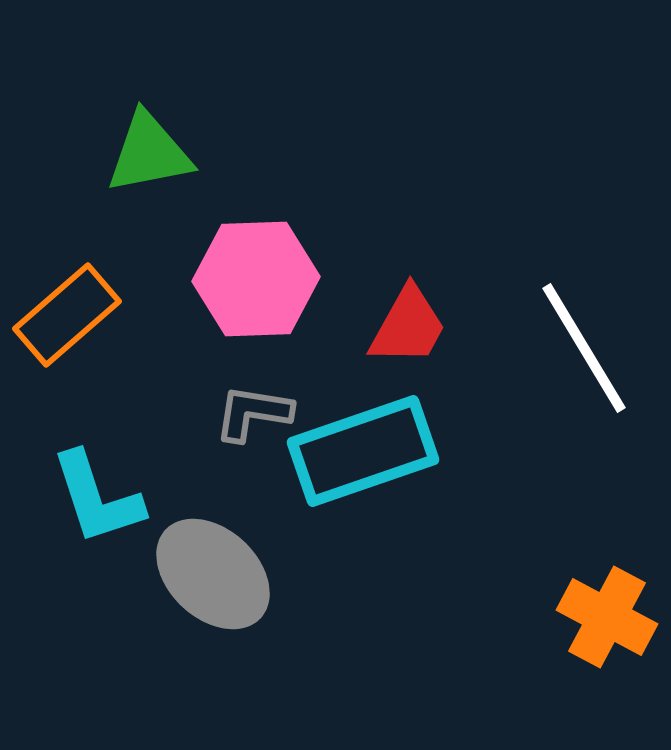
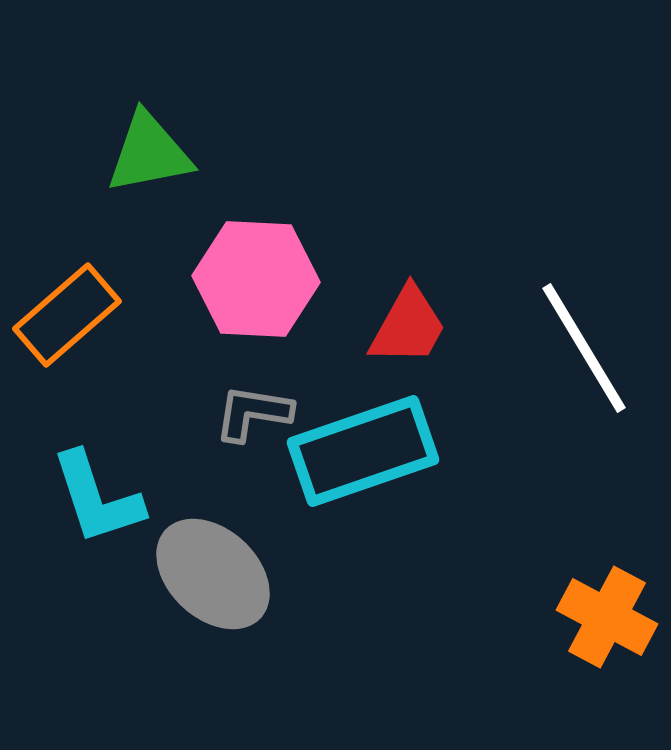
pink hexagon: rotated 5 degrees clockwise
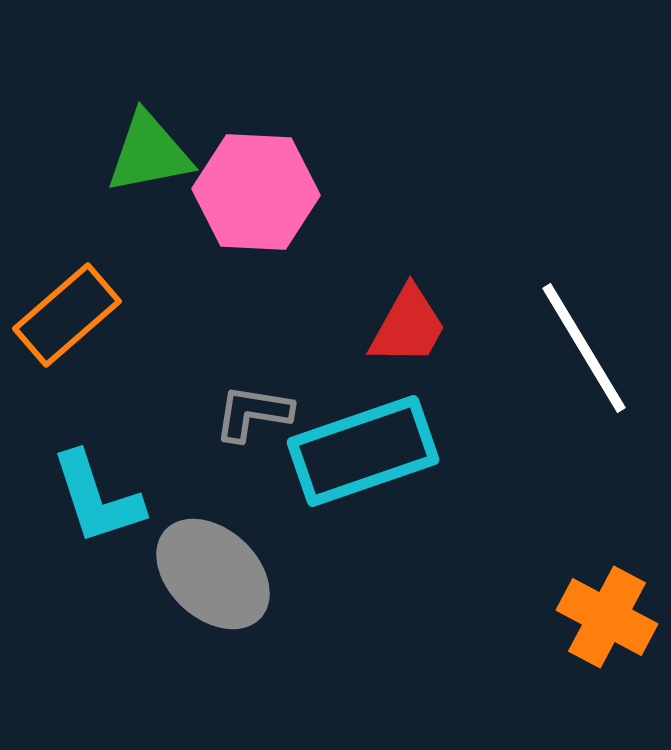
pink hexagon: moved 87 px up
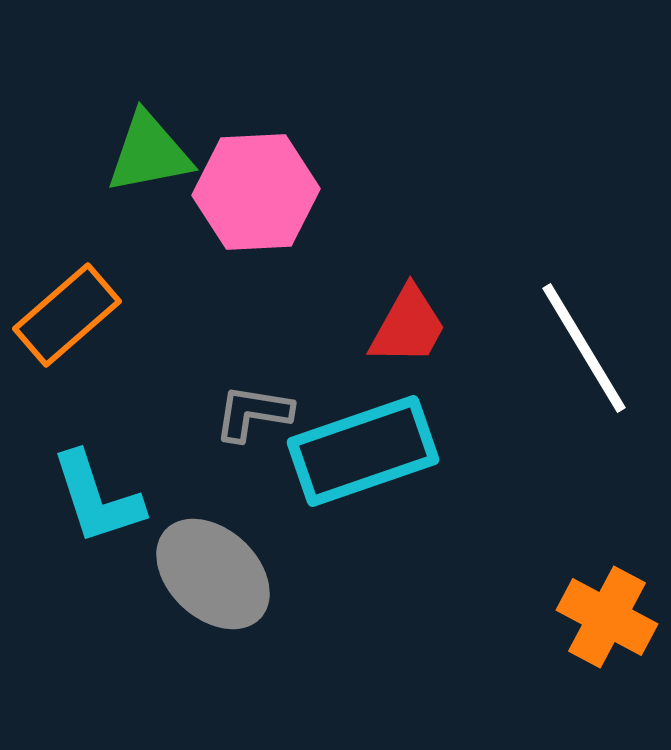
pink hexagon: rotated 6 degrees counterclockwise
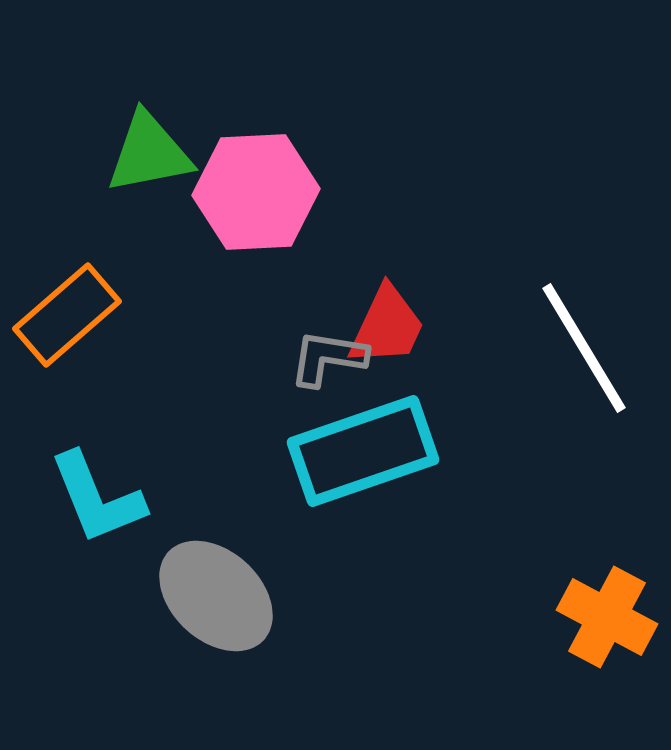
red trapezoid: moved 21 px left; rotated 4 degrees counterclockwise
gray L-shape: moved 75 px right, 55 px up
cyan L-shape: rotated 4 degrees counterclockwise
gray ellipse: moved 3 px right, 22 px down
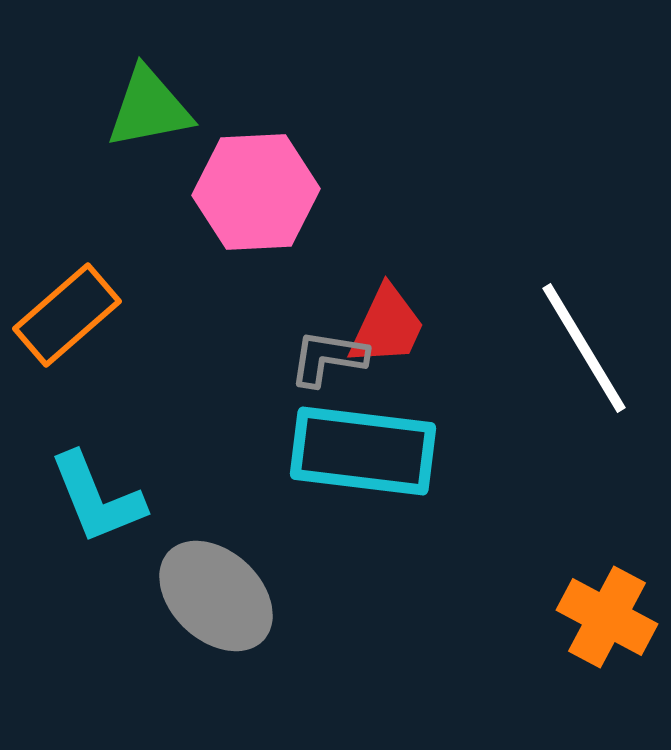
green triangle: moved 45 px up
cyan rectangle: rotated 26 degrees clockwise
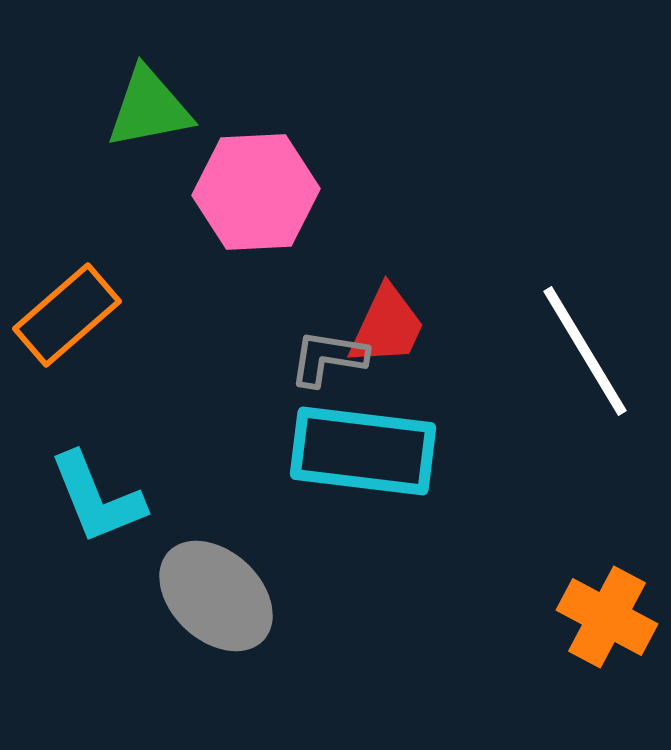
white line: moved 1 px right, 3 px down
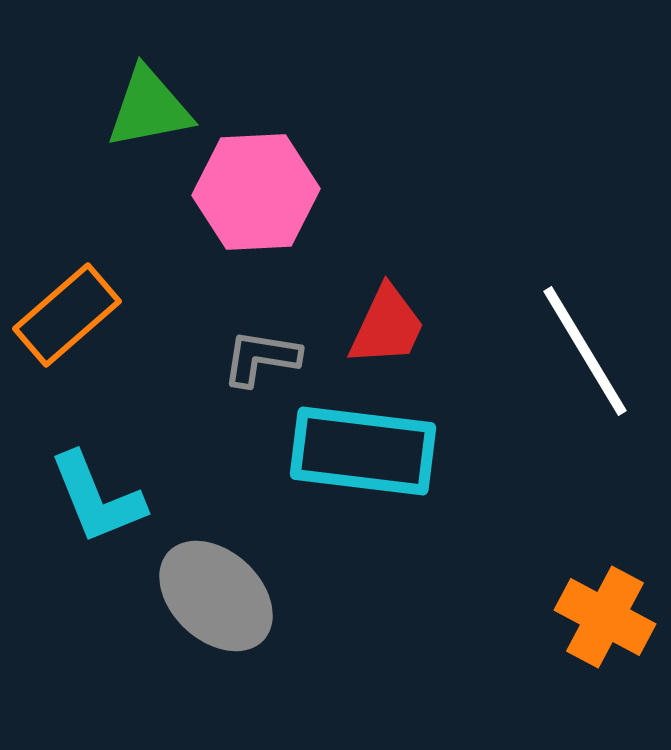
gray L-shape: moved 67 px left
orange cross: moved 2 px left
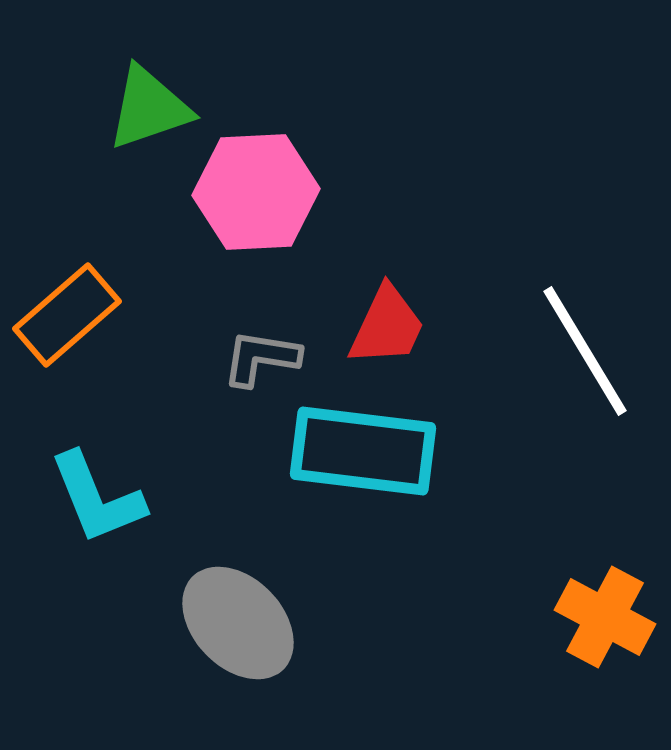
green triangle: rotated 8 degrees counterclockwise
gray ellipse: moved 22 px right, 27 px down; rotated 3 degrees clockwise
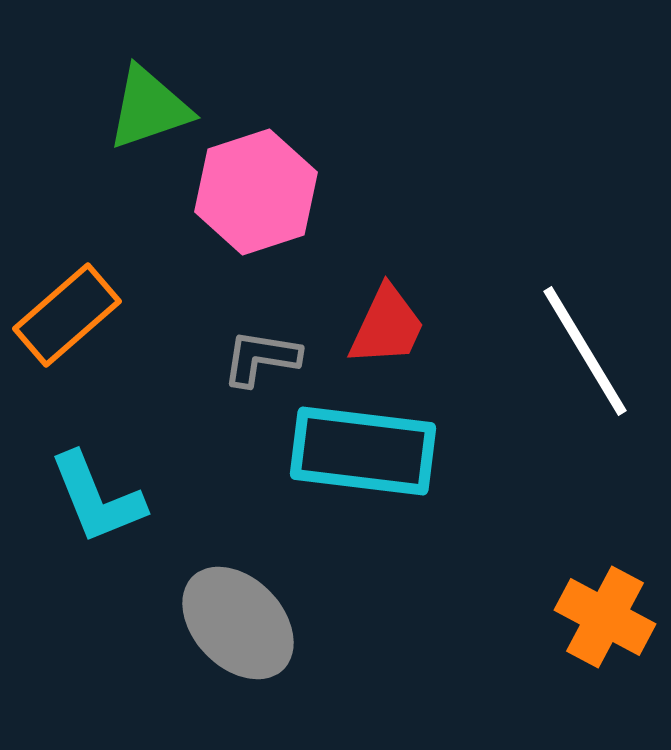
pink hexagon: rotated 15 degrees counterclockwise
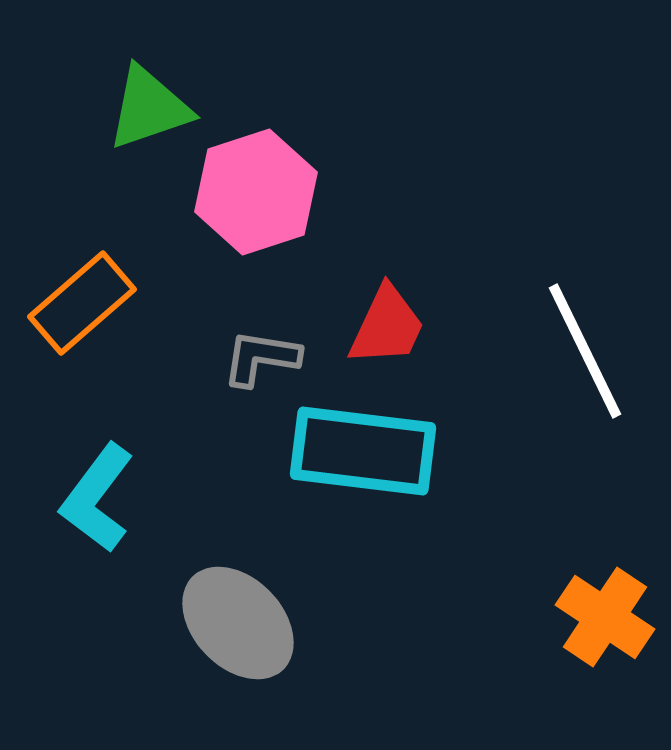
orange rectangle: moved 15 px right, 12 px up
white line: rotated 5 degrees clockwise
cyan L-shape: rotated 59 degrees clockwise
orange cross: rotated 6 degrees clockwise
